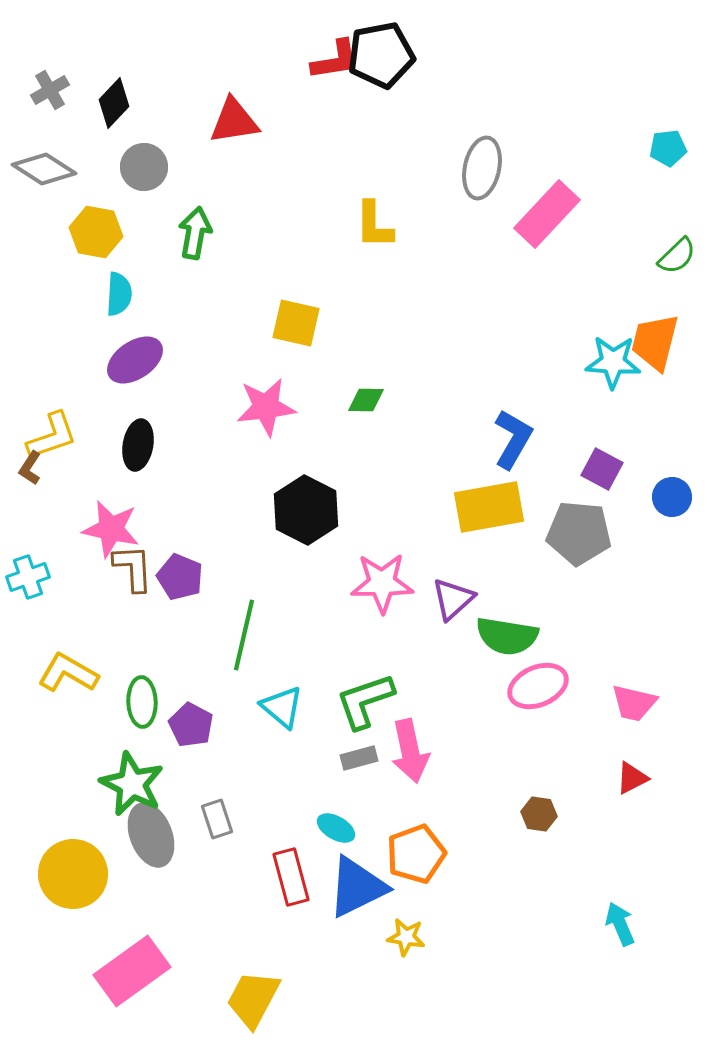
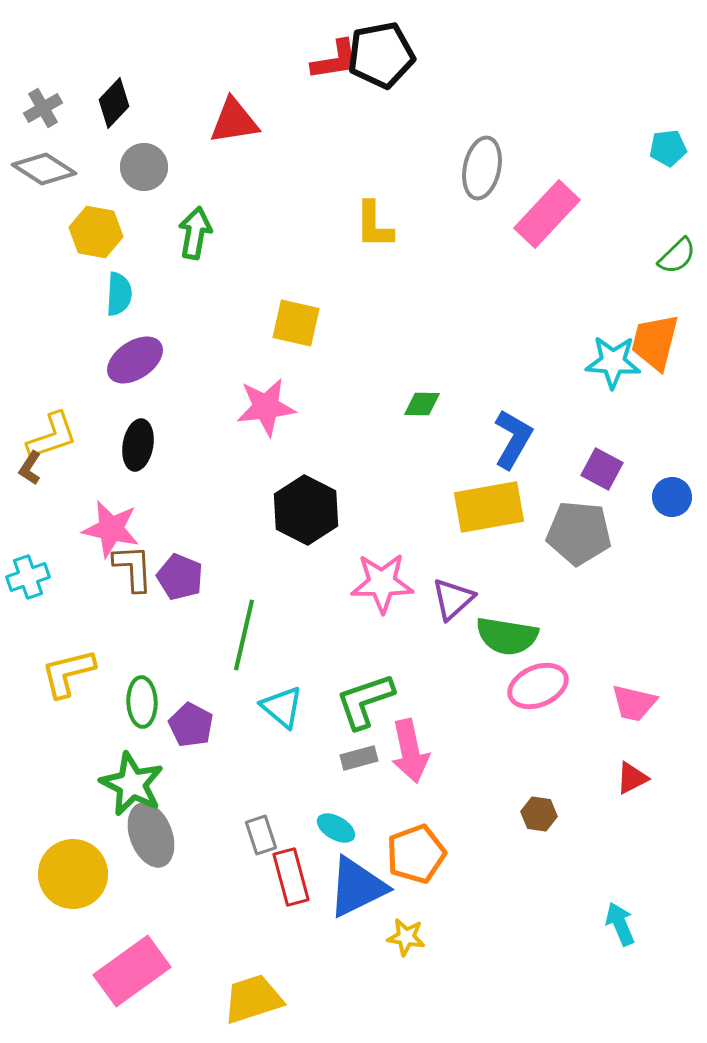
gray cross at (50, 90): moved 7 px left, 18 px down
green diamond at (366, 400): moved 56 px right, 4 px down
yellow L-shape at (68, 673): rotated 44 degrees counterclockwise
gray rectangle at (217, 819): moved 44 px right, 16 px down
yellow trapezoid at (253, 999): rotated 44 degrees clockwise
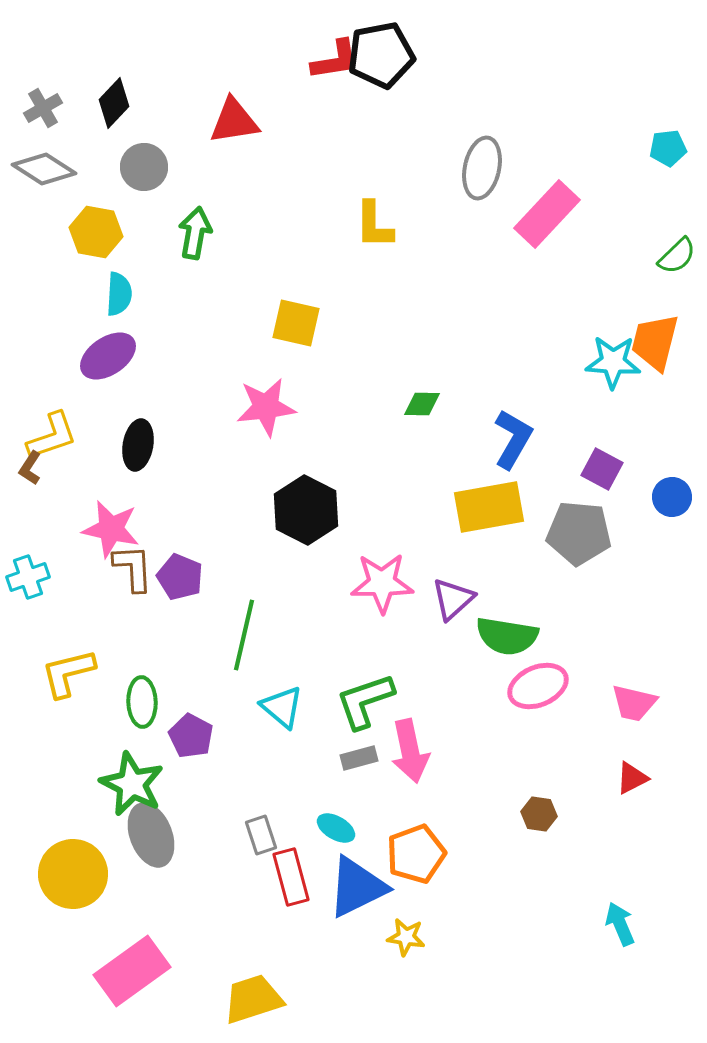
purple ellipse at (135, 360): moved 27 px left, 4 px up
purple pentagon at (191, 725): moved 11 px down
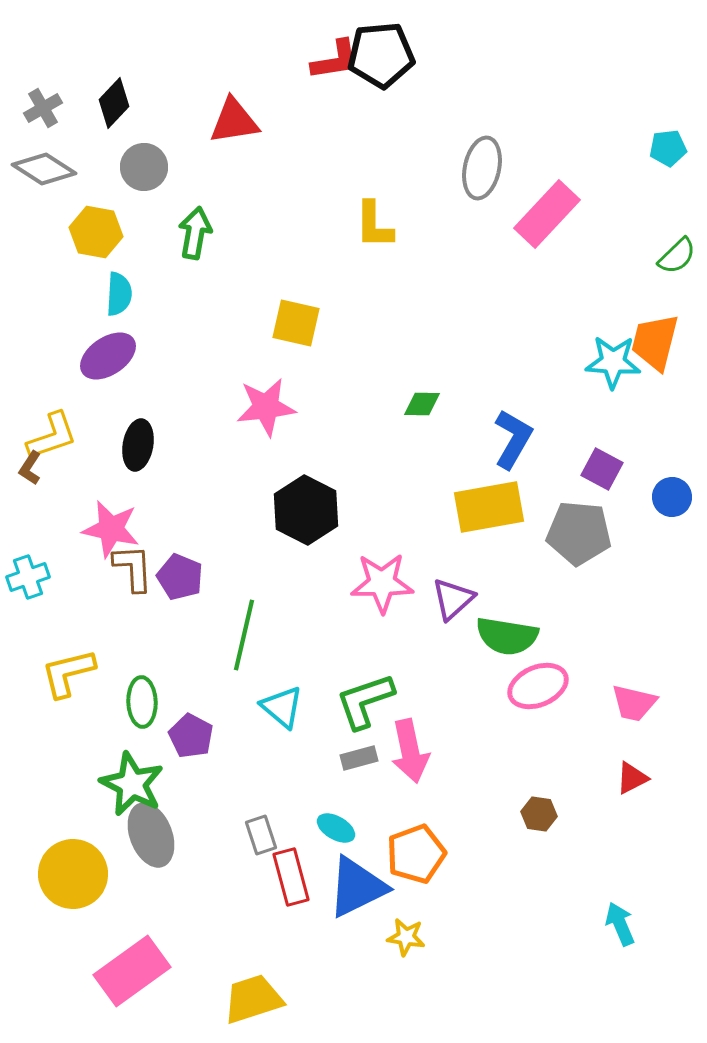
black pentagon at (381, 55): rotated 6 degrees clockwise
